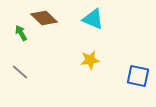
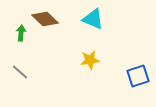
brown diamond: moved 1 px right, 1 px down
green arrow: rotated 35 degrees clockwise
blue square: rotated 30 degrees counterclockwise
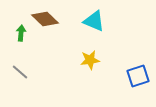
cyan triangle: moved 1 px right, 2 px down
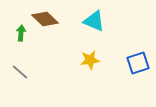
blue square: moved 13 px up
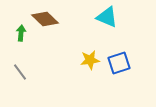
cyan triangle: moved 13 px right, 4 px up
blue square: moved 19 px left
gray line: rotated 12 degrees clockwise
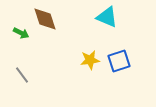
brown diamond: rotated 28 degrees clockwise
green arrow: rotated 112 degrees clockwise
blue square: moved 2 px up
gray line: moved 2 px right, 3 px down
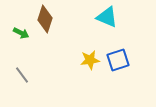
brown diamond: rotated 36 degrees clockwise
blue square: moved 1 px left, 1 px up
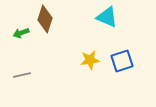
green arrow: rotated 133 degrees clockwise
blue square: moved 4 px right, 1 px down
gray line: rotated 66 degrees counterclockwise
